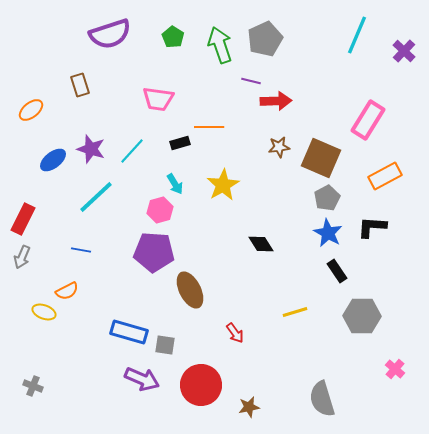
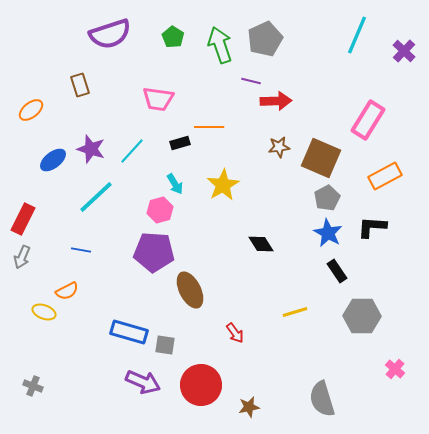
purple arrow at (142, 379): moved 1 px right, 3 px down
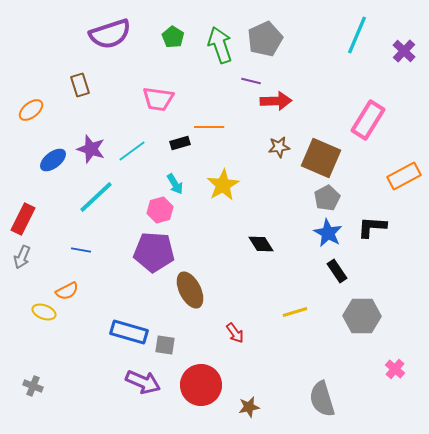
cyan line at (132, 151): rotated 12 degrees clockwise
orange rectangle at (385, 176): moved 19 px right
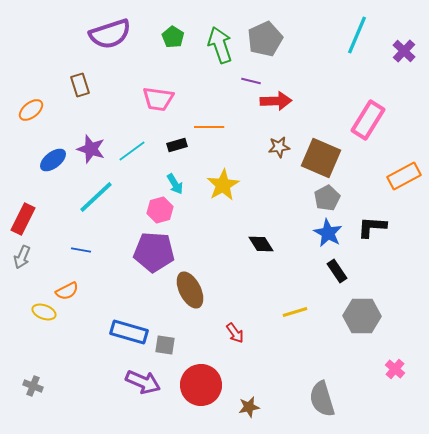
black rectangle at (180, 143): moved 3 px left, 2 px down
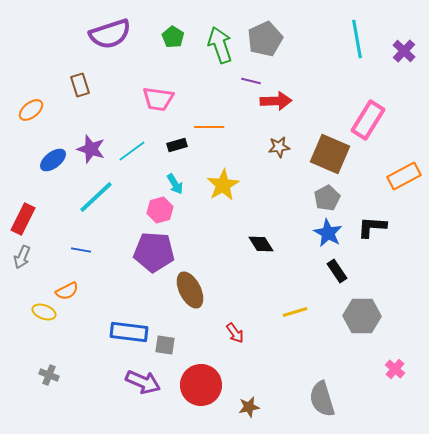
cyan line at (357, 35): moved 4 px down; rotated 33 degrees counterclockwise
brown square at (321, 158): moved 9 px right, 4 px up
blue rectangle at (129, 332): rotated 9 degrees counterclockwise
gray cross at (33, 386): moved 16 px right, 11 px up
